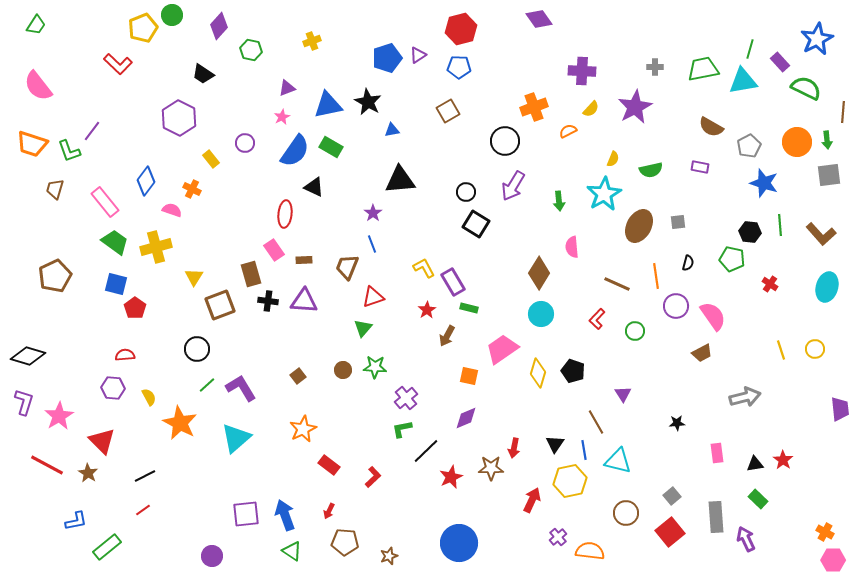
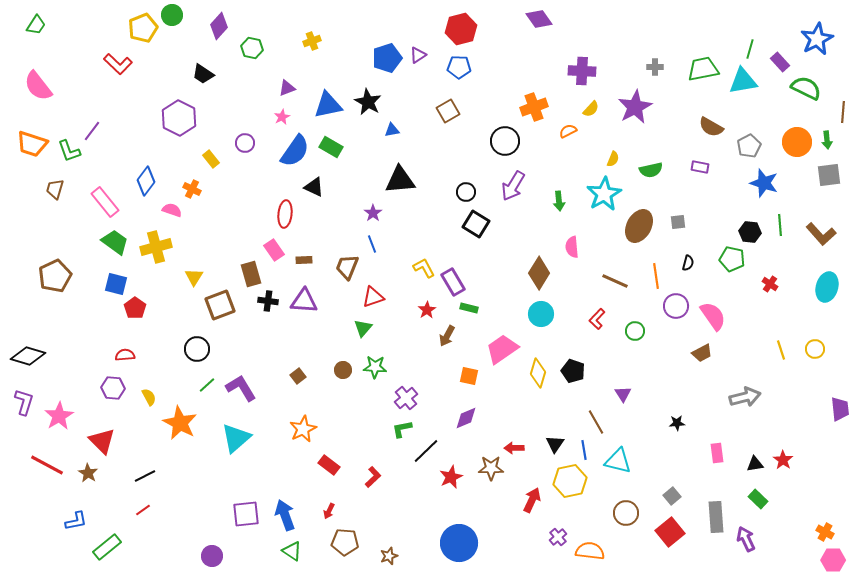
green hexagon at (251, 50): moved 1 px right, 2 px up
brown line at (617, 284): moved 2 px left, 3 px up
red arrow at (514, 448): rotated 78 degrees clockwise
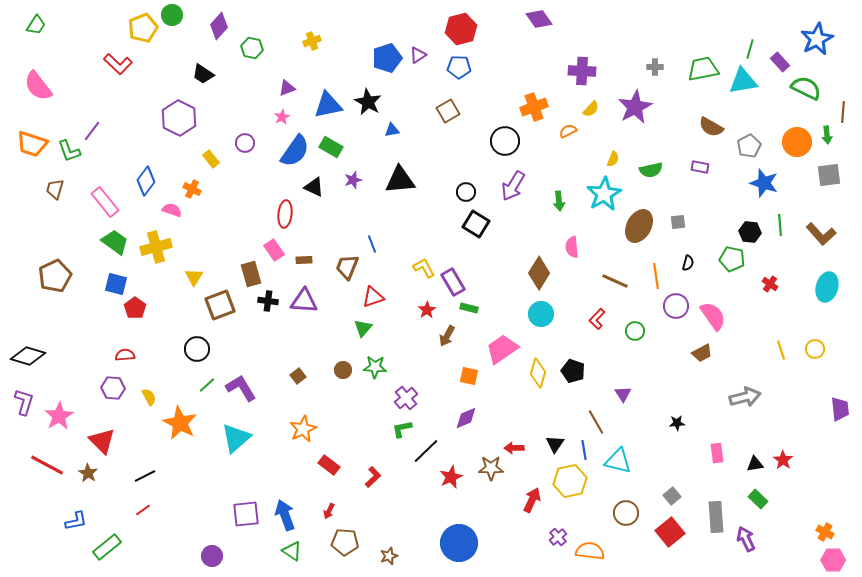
green arrow at (827, 140): moved 5 px up
purple star at (373, 213): moved 20 px left, 33 px up; rotated 18 degrees clockwise
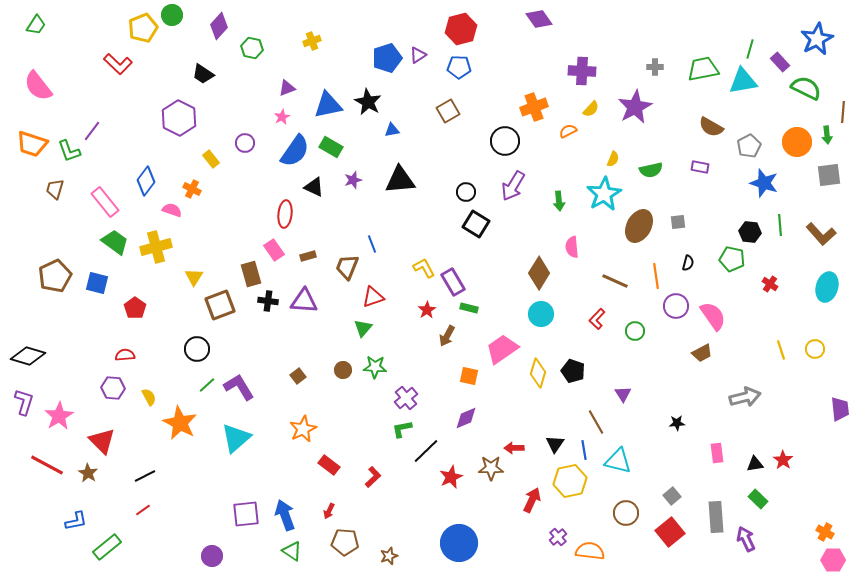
brown rectangle at (304, 260): moved 4 px right, 4 px up; rotated 14 degrees counterclockwise
blue square at (116, 284): moved 19 px left, 1 px up
purple L-shape at (241, 388): moved 2 px left, 1 px up
